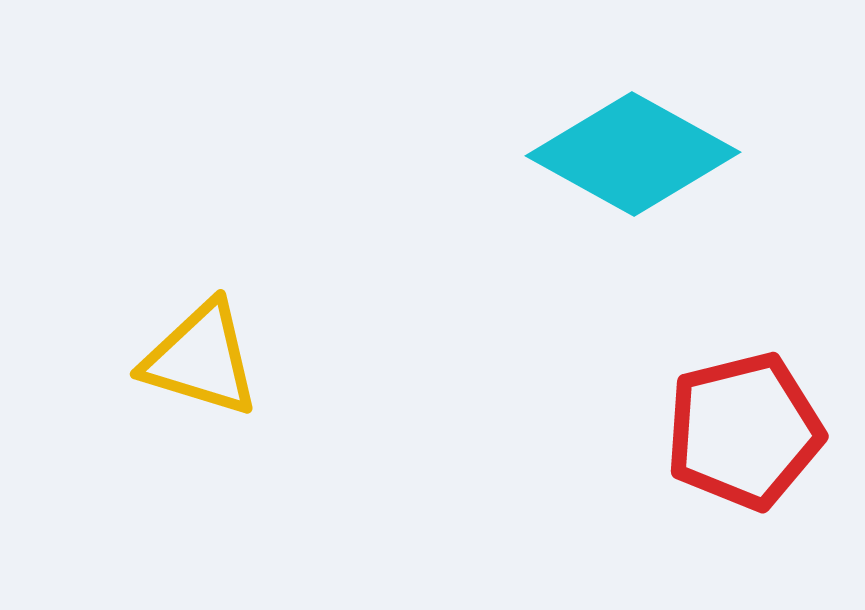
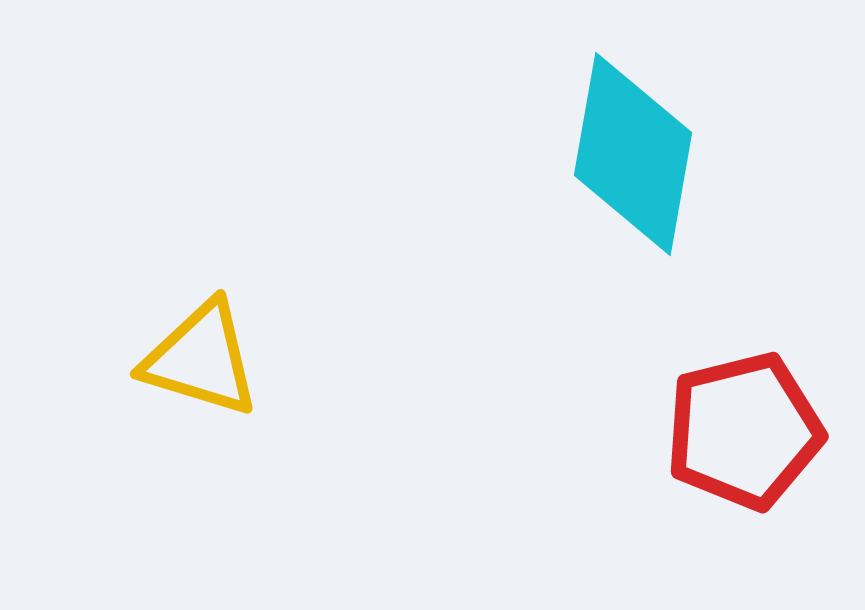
cyan diamond: rotated 71 degrees clockwise
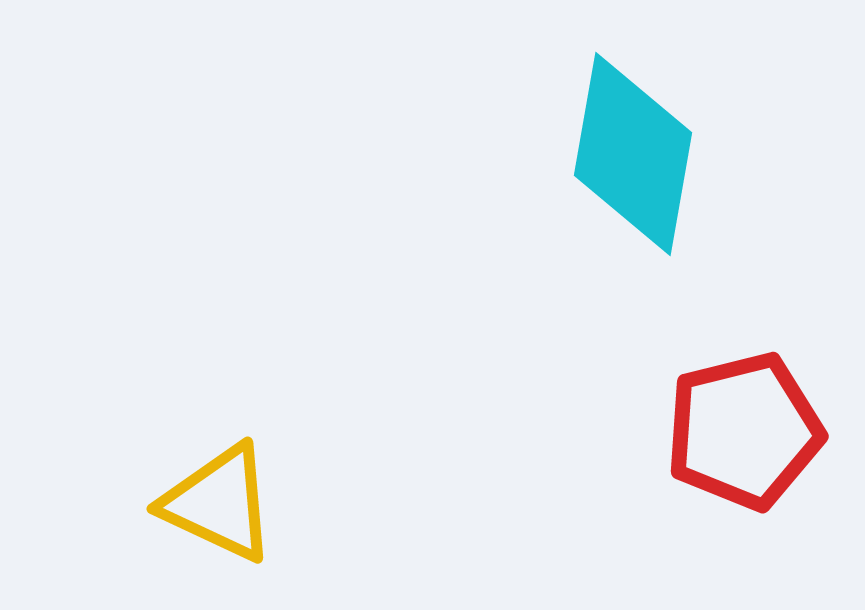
yellow triangle: moved 18 px right, 144 px down; rotated 8 degrees clockwise
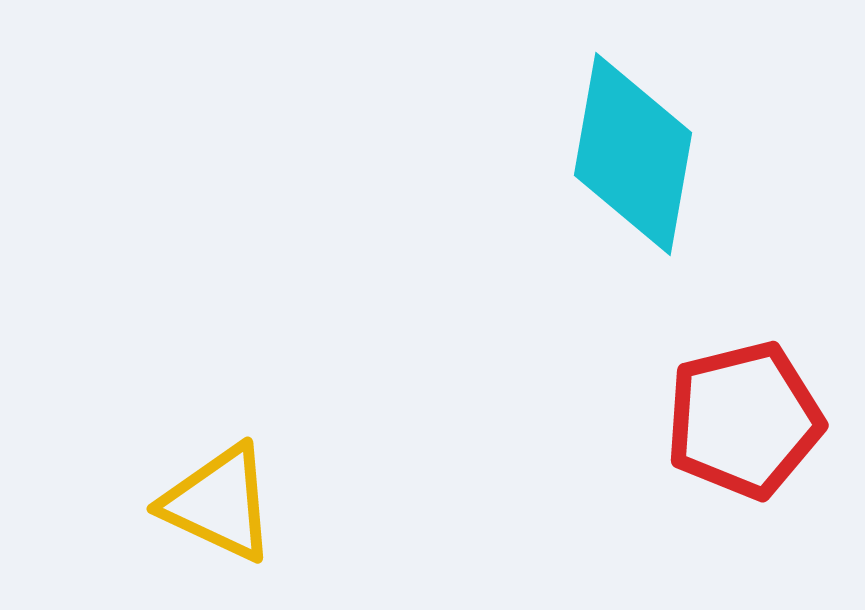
red pentagon: moved 11 px up
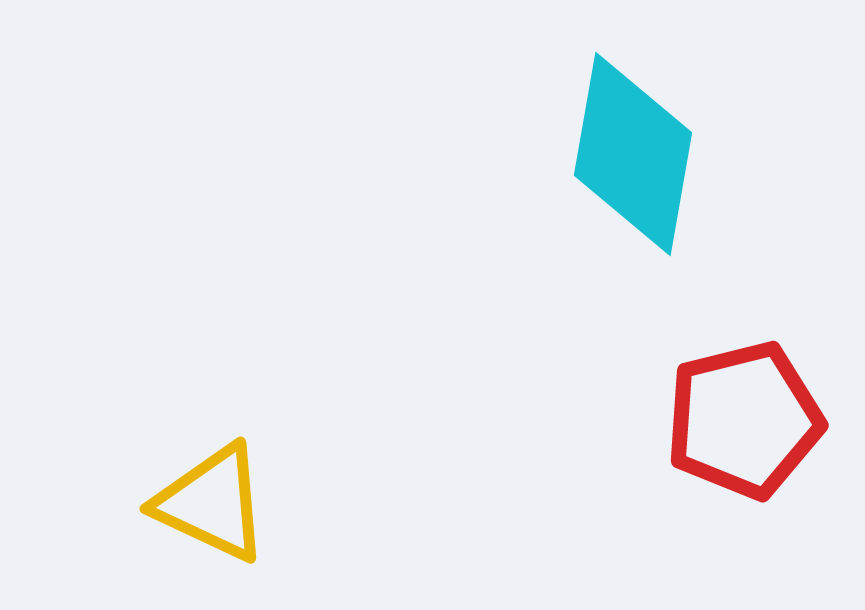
yellow triangle: moved 7 px left
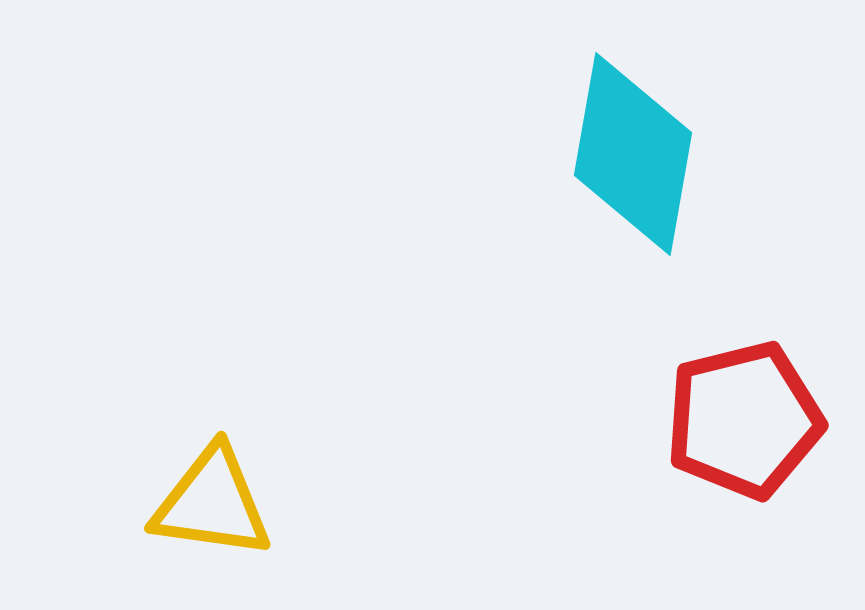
yellow triangle: rotated 17 degrees counterclockwise
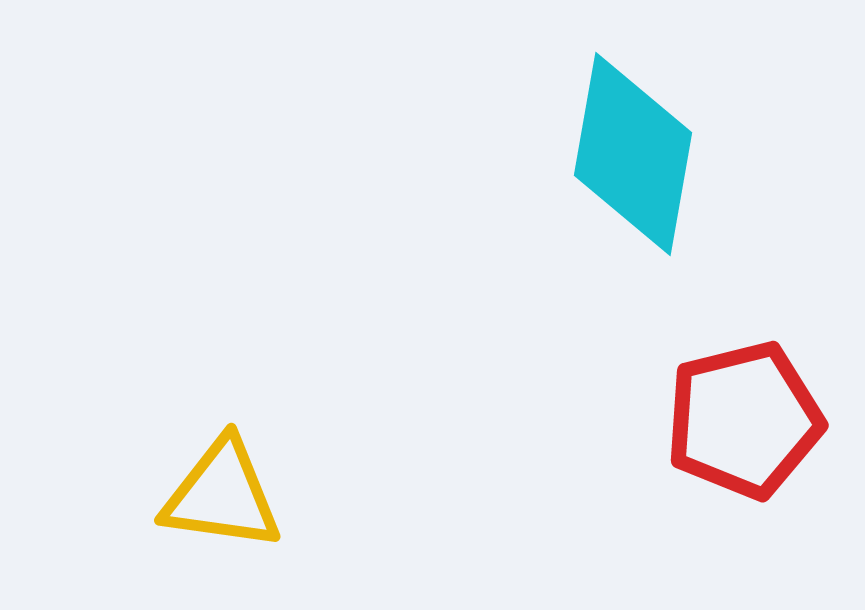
yellow triangle: moved 10 px right, 8 px up
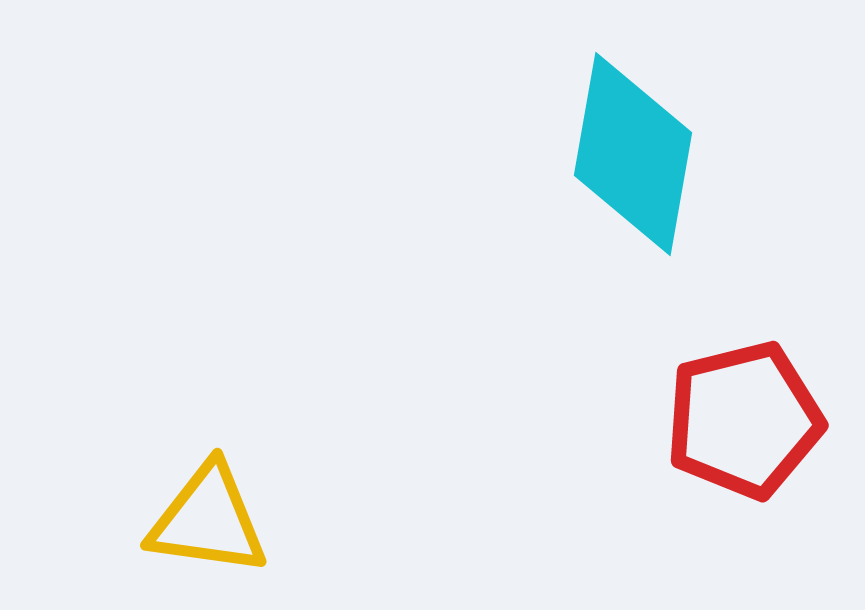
yellow triangle: moved 14 px left, 25 px down
